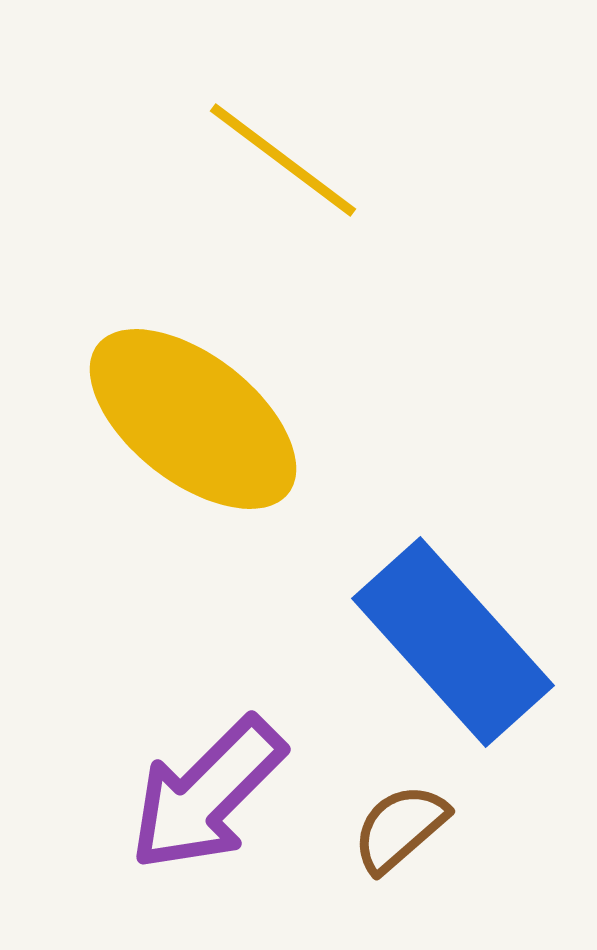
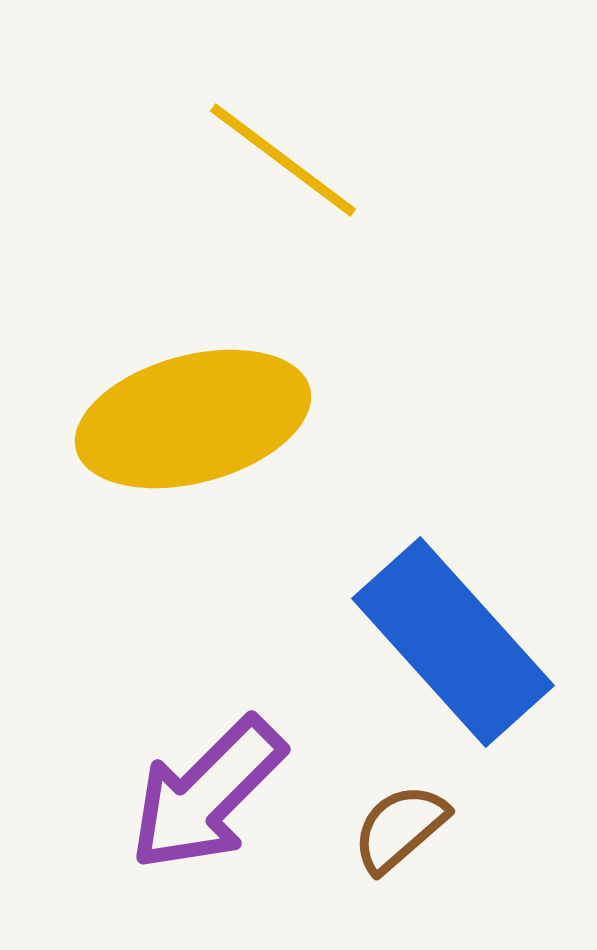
yellow ellipse: rotated 53 degrees counterclockwise
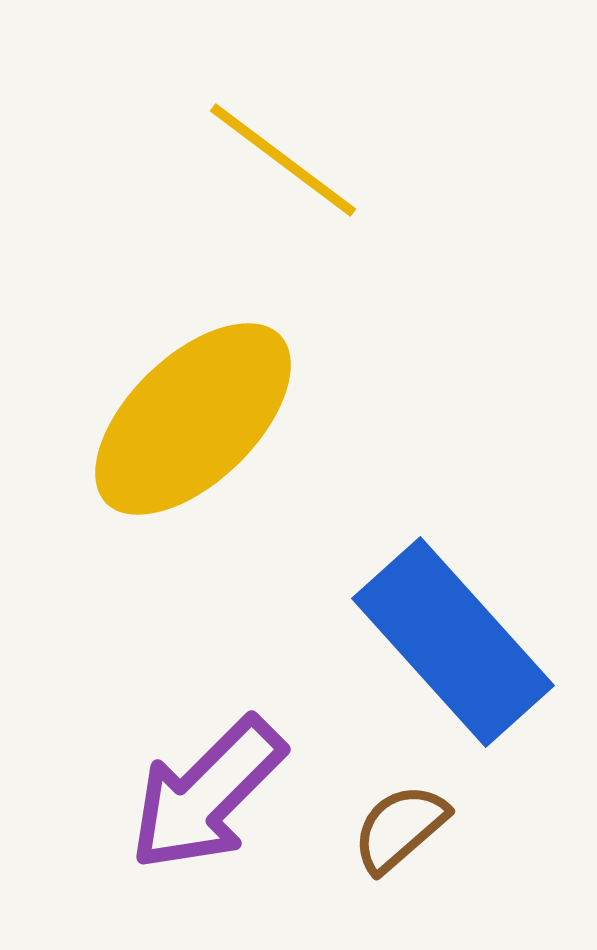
yellow ellipse: rotated 29 degrees counterclockwise
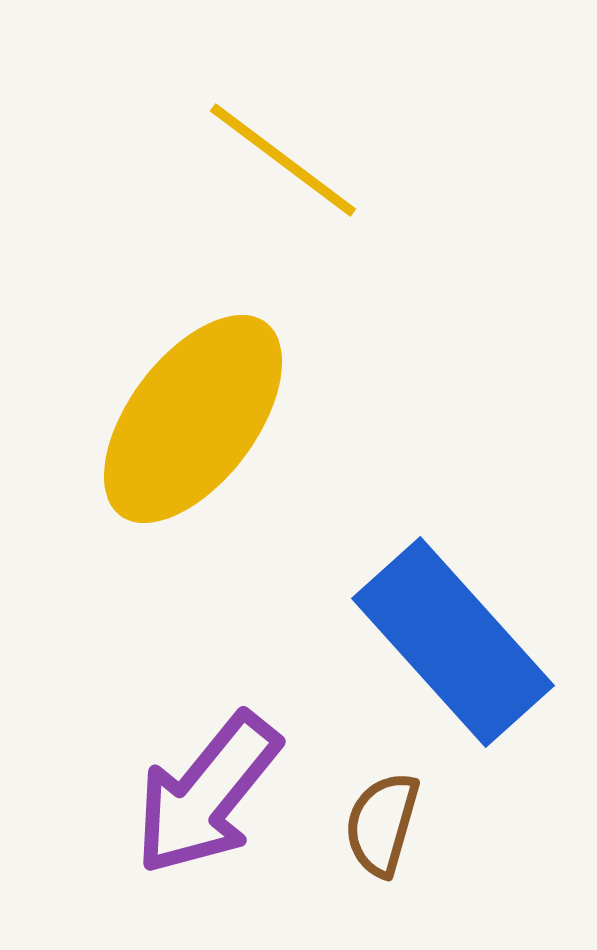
yellow ellipse: rotated 9 degrees counterclockwise
purple arrow: rotated 6 degrees counterclockwise
brown semicircle: moved 18 px left, 4 px up; rotated 33 degrees counterclockwise
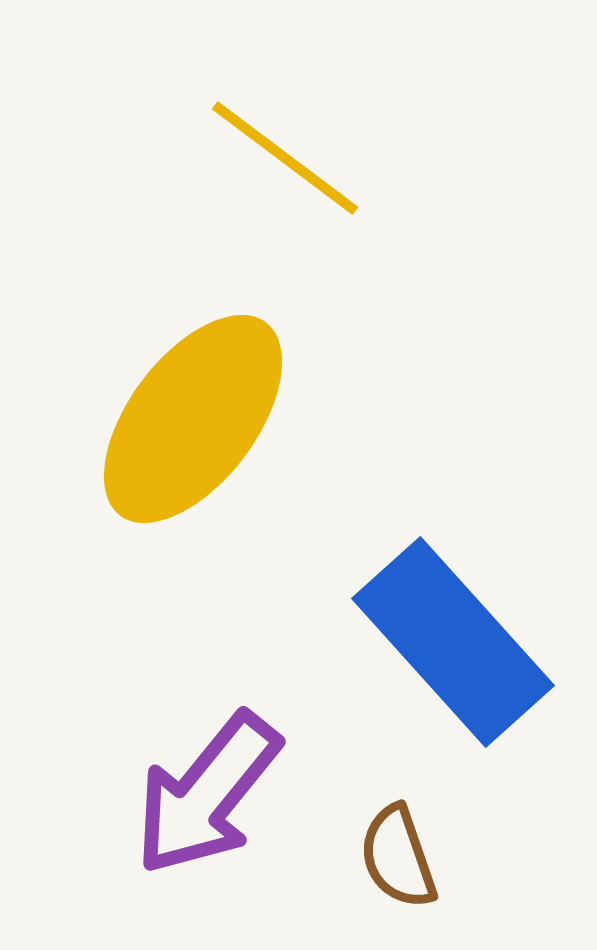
yellow line: moved 2 px right, 2 px up
brown semicircle: moved 16 px right, 33 px down; rotated 35 degrees counterclockwise
